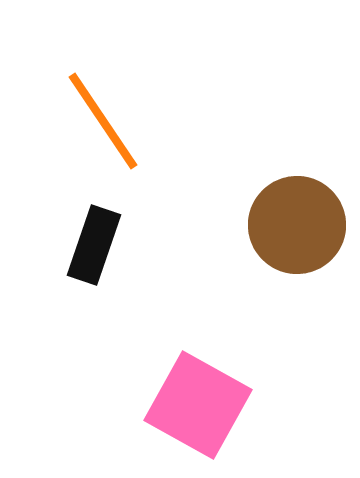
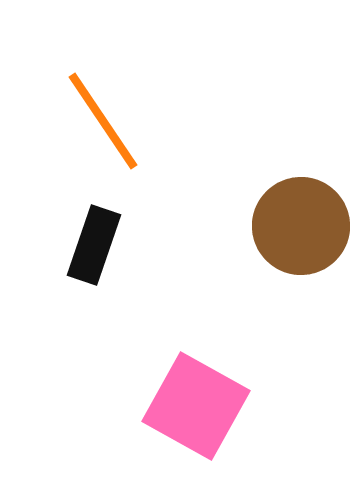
brown circle: moved 4 px right, 1 px down
pink square: moved 2 px left, 1 px down
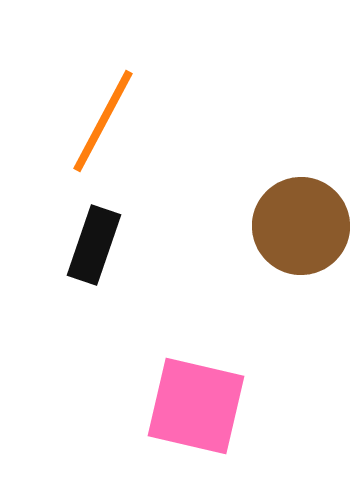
orange line: rotated 62 degrees clockwise
pink square: rotated 16 degrees counterclockwise
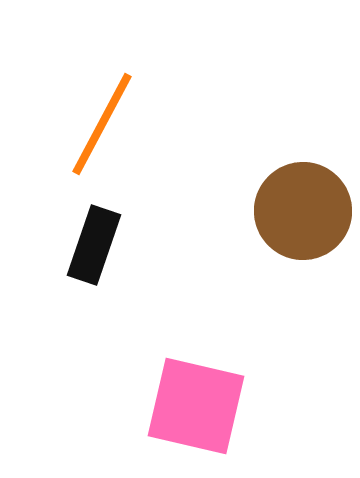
orange line: moved 1 px left, 3 px down
brown circle: moved 2 px right, 15 px up
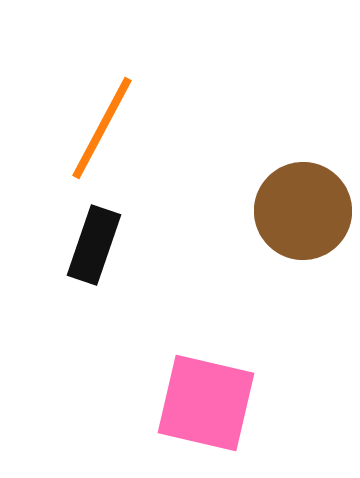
orange line: moved 4 px down
pink square: moved 10 px right, 3 px up
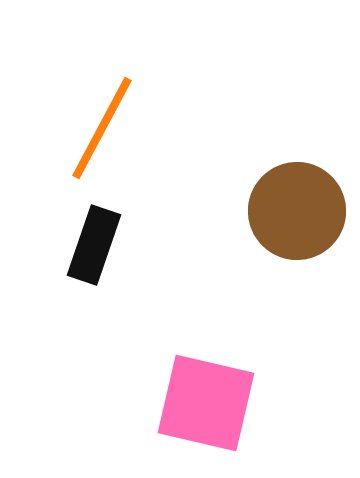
brown circle: moved 6 px left
